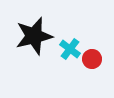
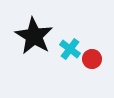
black star: rotated 27 degrees counterclockwise
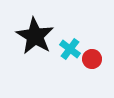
black star: moved 1 px right
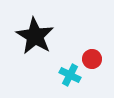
cyan cross: moved 26 px down; rotated 10 degrees counterclockwise
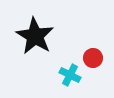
red circle: moved 1 px right, 1 px up
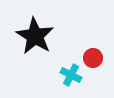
cyan cross: moved 1 px right
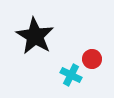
red circle: moved 1 px left, 1 px down
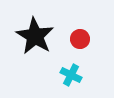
red circle: moved 12 px left, 20 px up
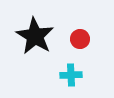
cyan cross: rotated 30 degrees counterclockwise
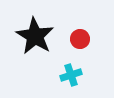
cyan cross: rotated 15 degrees counterclockwise
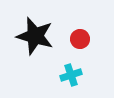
black star: rotated 15 degrees counterclockwise
